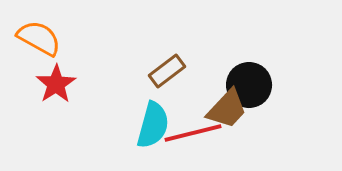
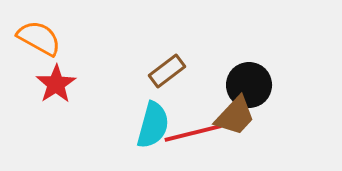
brown trapezoid: moved 8 px right, 7 px down
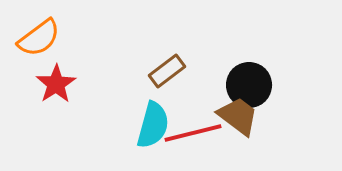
orange semicircle: rotated 114 degrees clockwise
brown trapezoid: moved 3 px right; rotated 96 degrees counterclockwise
